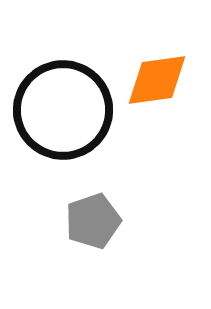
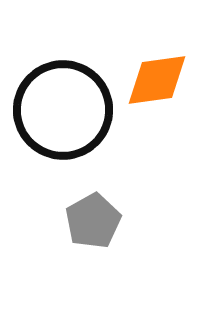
gray pentagon: rotated 10 degrees counterclockwise
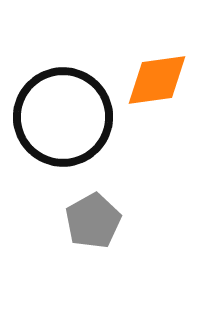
black circle: moved 7 px down
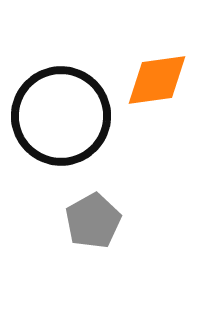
black circle: moved 2 px left, 1 px up
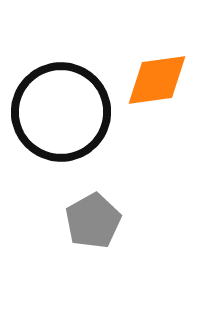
black circle: moved 4 px up
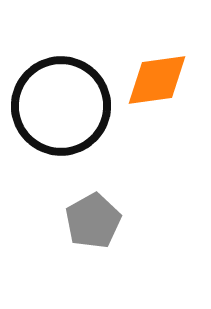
black circle: moved 6 px up
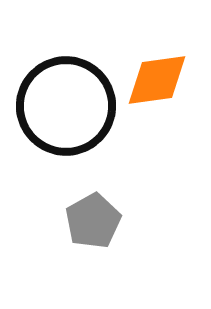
black circle: moved 5 px right
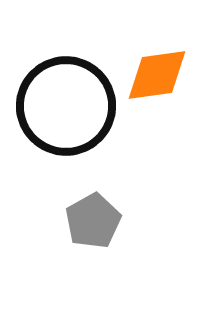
orange diamond: moved 5 px up
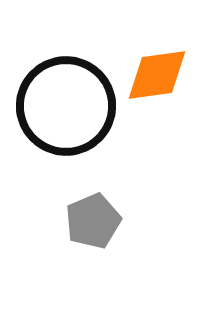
gray pentagon: rotated 6 degrees clockwise
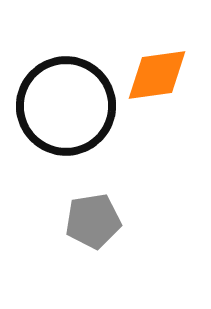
gray pentagon: rotated 14 degrees clockwise
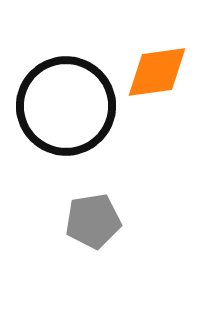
orange diamond: moved 3 px up
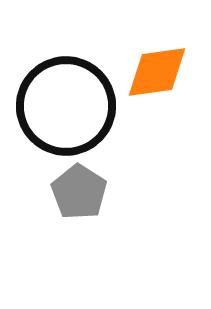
gray pentagon: moved 14 px left, 29 px up; rotated 30 degrees counterclockwise
